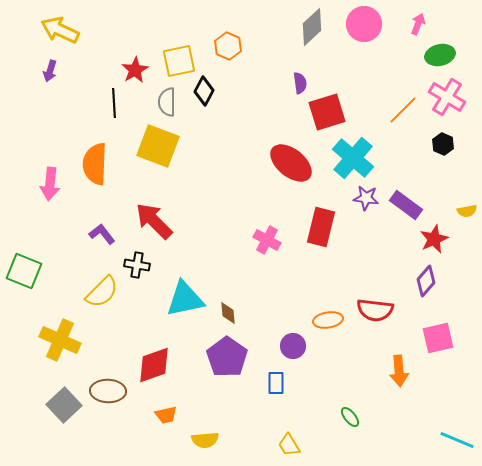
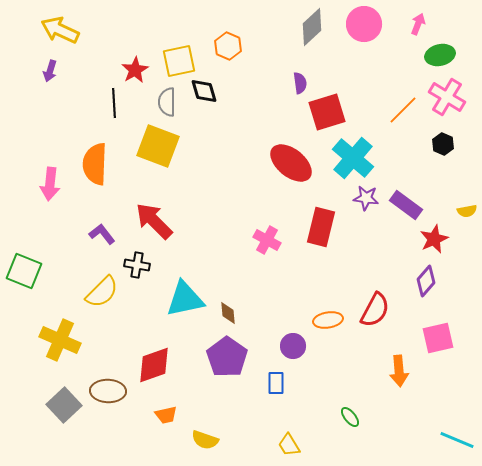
black diamond at (204, 91): rotated 44 degrees counterclockwise
red semicircle at (375, 310): rotated 69 degrees counterclockwise
yellow semicircle at (205, 440): rotated 24 degrees clockwise
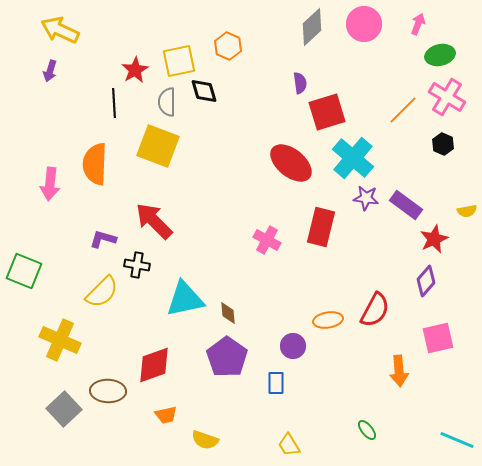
purple L-shape at (102, 234): moved 1 px right, 5 px down; rotated 36 degrees counterclockwise
gray square at (64, 405): moved 4 px down
green ellipse at (350, 417): moved 17 px right, 13 px down
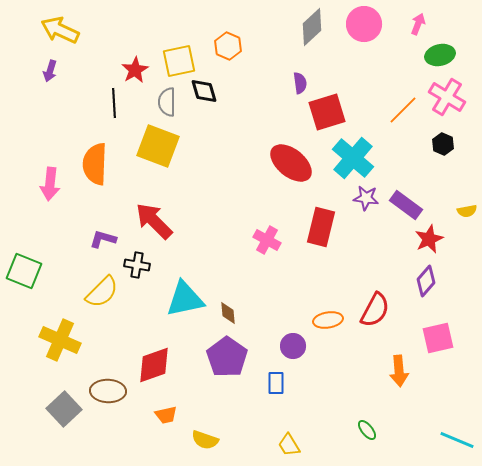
red star at (434, 239): moved 5 px left
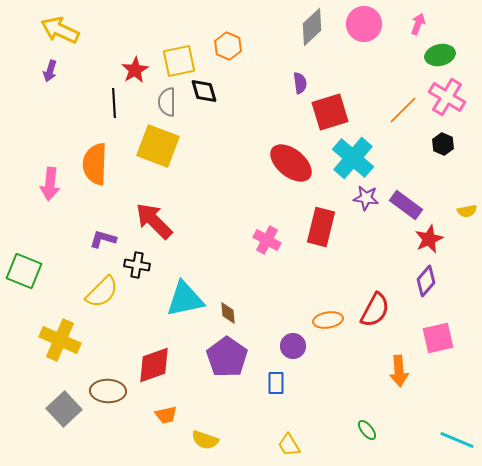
red square at (327, 112): moved 3 px right
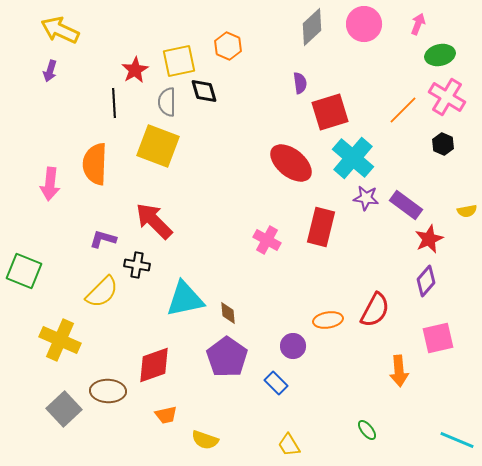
blue rectangle at (276, 383): rotated 45 degrees counterclockwise
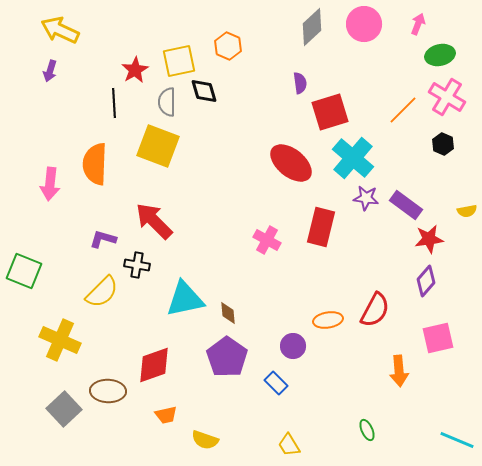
red star at (429, 239): rotated 16 degrees clockwise
green ellipse at (367, 430): rotated 15 degrees clockwise
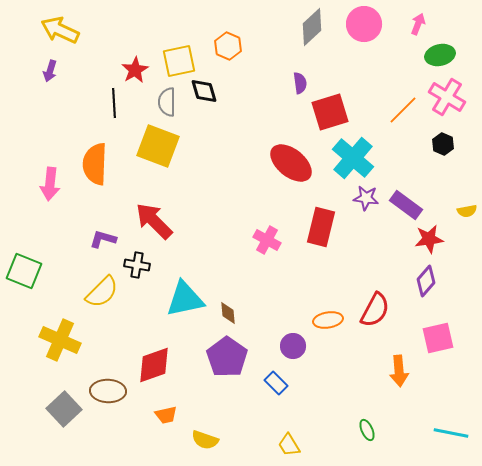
cyan line at (457, 440): moved 6 px left, 7 px up; rotated 12 degrees counterclockwise
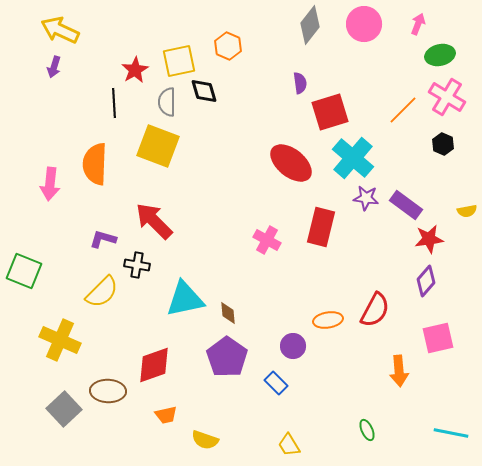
gray diamond at (312, 27): moved 2 px left, 2 px up; rotated 9 degrees counterclockwise
purple arrow at (50, 71): moved 4 px right, 4 px up
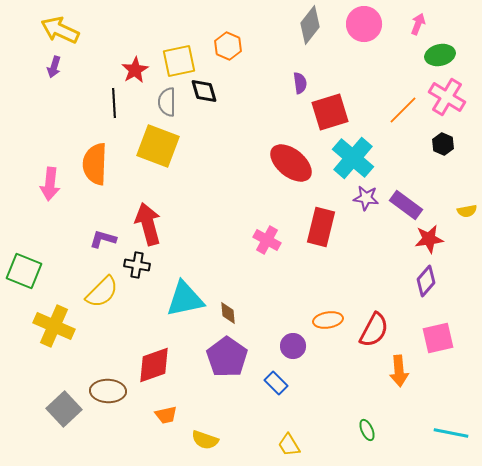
red arrow at (154, 221): moved 6 px left, 3 px down; rotated 30 degrees clockwise
red semicircle at (375, 310): moved 1 px left, 20 px down
yellow cross at (60, 340): moved 6 px left, 14 px up
